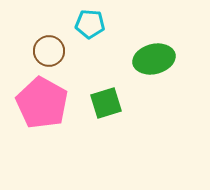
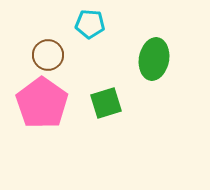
brown circle: moved 1 px left, 4 px down
green ellipse: rotated 66 degrees counterclockwise
pink pentagon: rotated 6 degrees clockwise
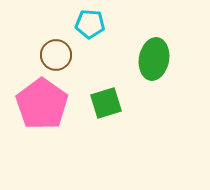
brown circle: moved 8 px right
pink pentagon: moved 1 px down
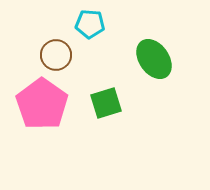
green ellipse: rotated 45 degrees counterclockwise
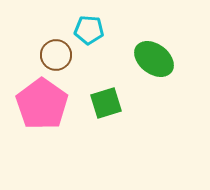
cyan pentagon: moved 1 px left, 6 px down
green ellipse: rotated 18 degrees counterclockwise
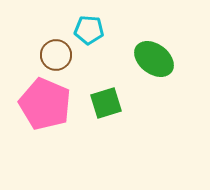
pink pentagon: moved 3 px right; rotated 12 degrees counterclockwise
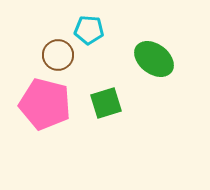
brown circle: moved 2 px right
pink pentagon: rotated 9 degrees counterclockwise
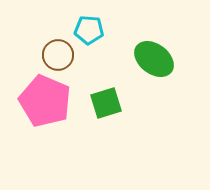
pink pentagon: moved 3 px up; rotated 9 degrees clockwise
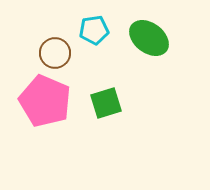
cyan pentagon: moved 5 px right; rotated 12 degrees counterclockwise
brown circle: moved 3 px left, 2 px up
green ellipse: moved 5 px left, 21 px up
